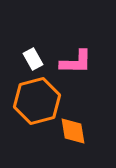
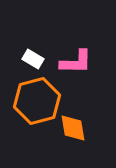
white rectangle: rotated 30 degrees counterclockwise
orange diamond: moved 3 px up
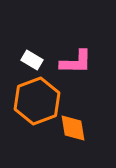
white rectangle: moved 1 px left, 1 px down
orange hexagon: rotated 6 degrees counterclockwise
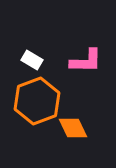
pink L-shape: moved 10 px right, 1 px up
orange diamond: rotated 16 degrees counterclockwise
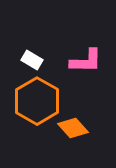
orange hexagon: rotated 9 degrees counterclockwise
orange diamond: rotated 16 degrees counterclockwise
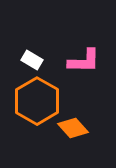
pink L-shape: moved 2 px left
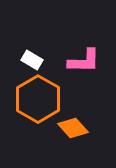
orange hexagon: moved 1 px right, 2 px up
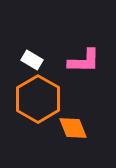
orange diamond: rotated 20 degrees clockwise
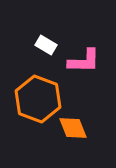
white rectangle: moved 14 px right, 15 px up
orange hexagon: rotated 9 degrees counterclockwise
